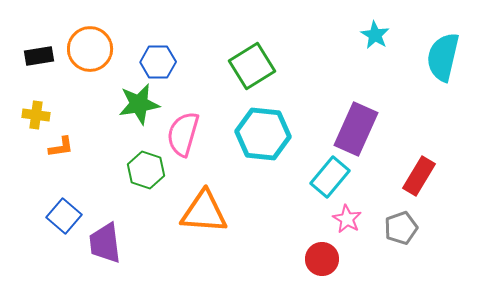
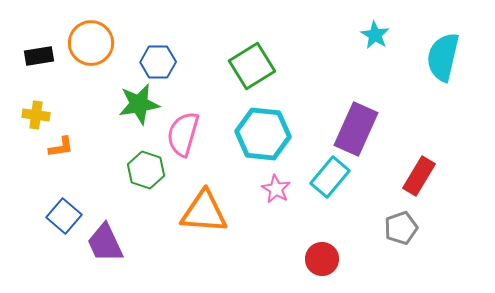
orange circle: moved 1 px right, 6 px up
pink star: moved 71 px left, 30 px up
purple trapezoid: rotated 18 degrees counterclockwise
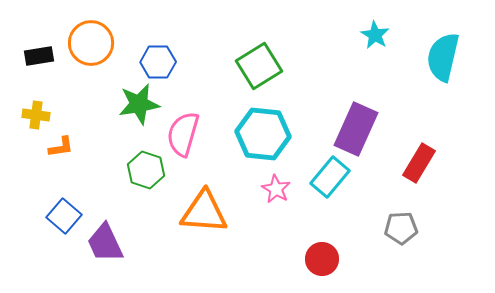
green square: moved 7 px right
red rectangle: moved 13 px up
gray pentagon: rotated 16 degrees clockwise
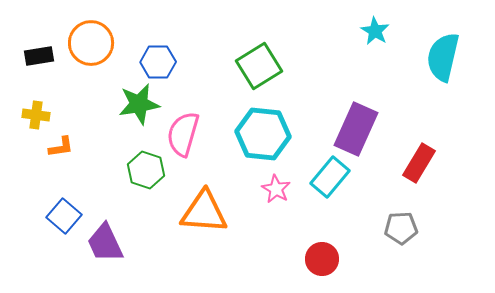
cyan star: moved 4 px up
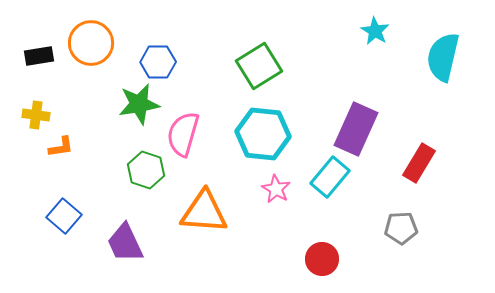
purple trapezoid: moved 20 px right
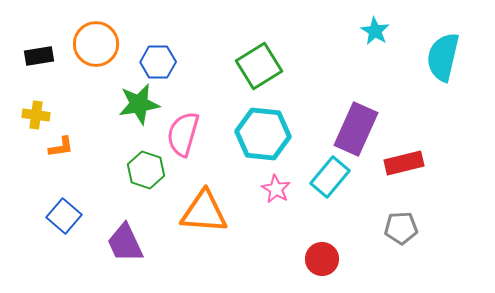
orange circle: moved 5 px right, 1 px down
red rectangle: moved 15 px left; rotated 45 degrees clockwise
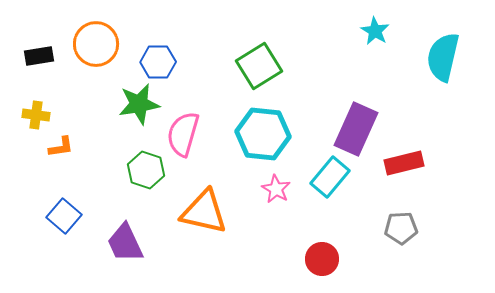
orange triangle: rotated 9 degrees clockwise
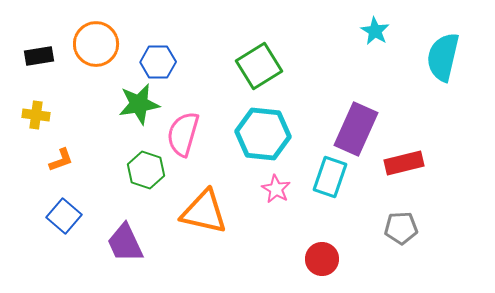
orange L-shape: moved 13 px down; rotated 12 degrees counterclockwise
cyan rectangle: rotated 21 degrees counterclockwise
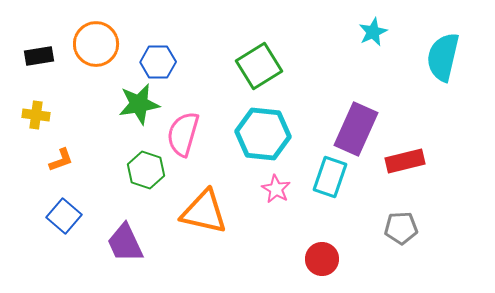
cyan star: moved 2 px left, 1 px down; rotated 16 degrees clockwise
red rectangle: moved 1 px right, 2 px up
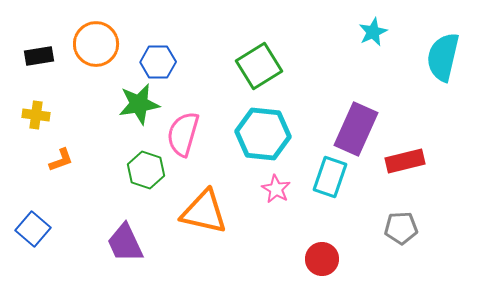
blue square: moved 31 px left, 13 px down
